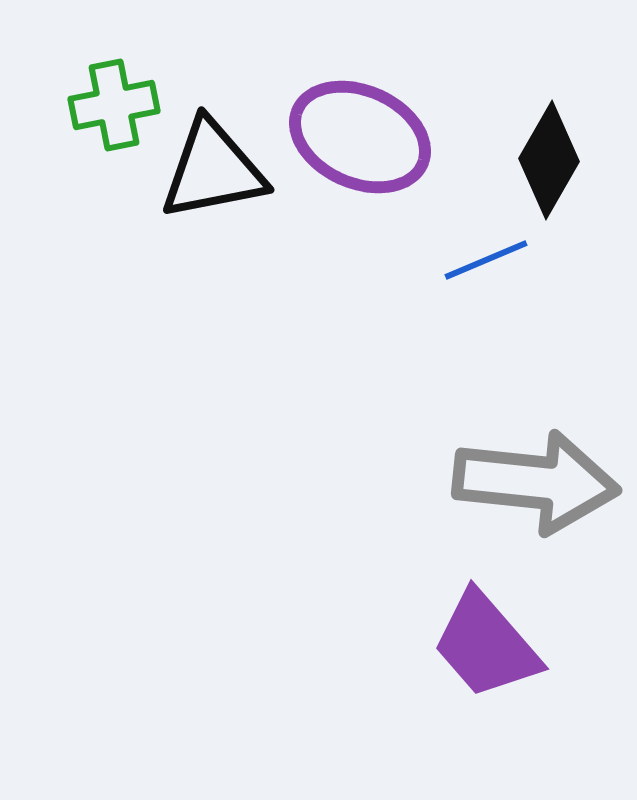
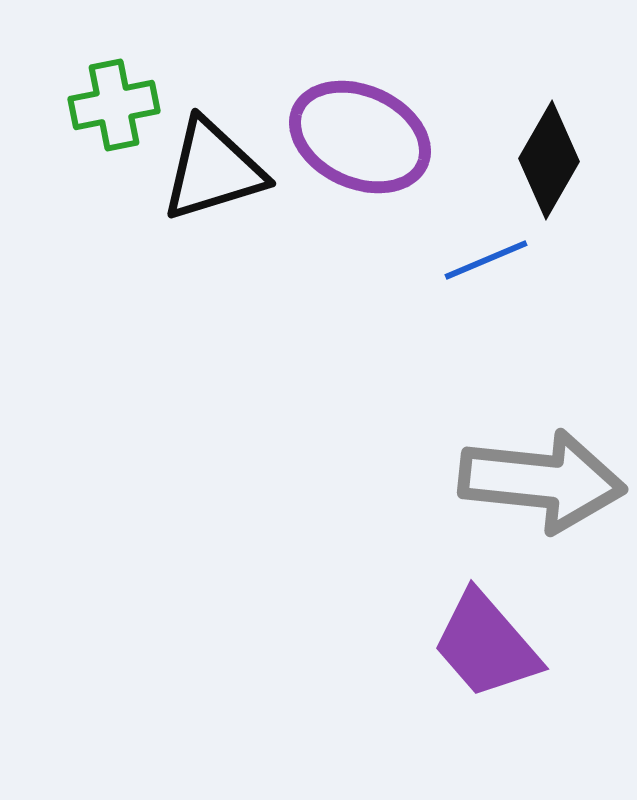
black triangle: rotated 6 degrees counterclockwise
gray arrow: moved 6 px right, 1 px up
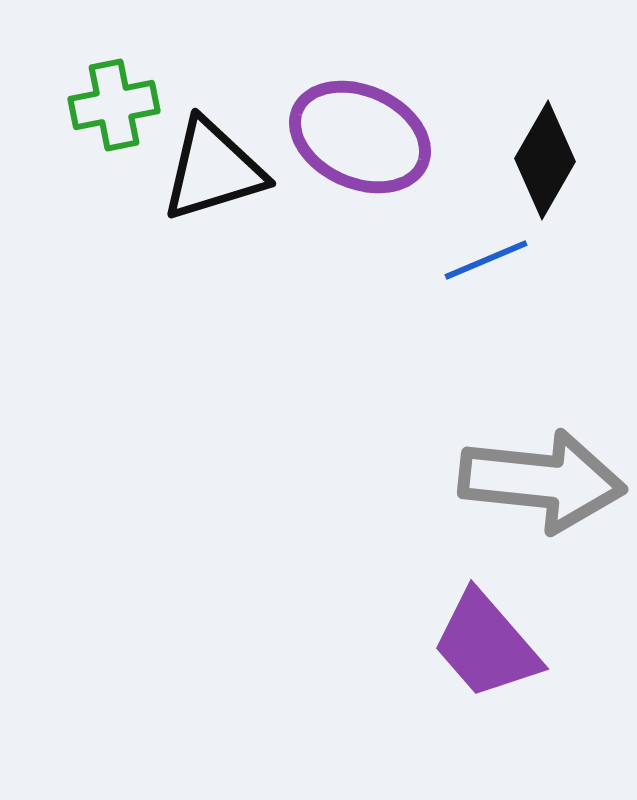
black diamond: moved 4 px left
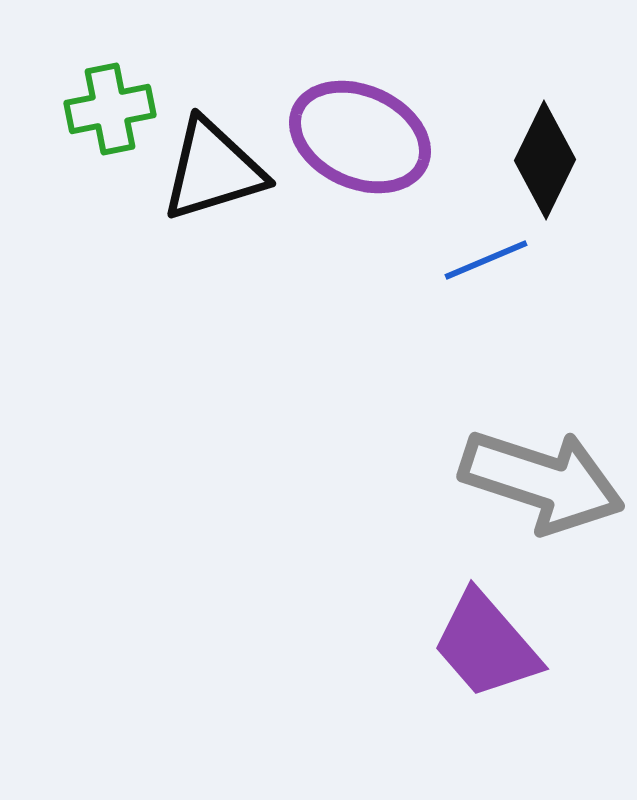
green cross: moved 4 px left, 4 px down
black diamond: rotated 4 degrees counterclockwise
gray arrow: rotated 12 degrees clockwise
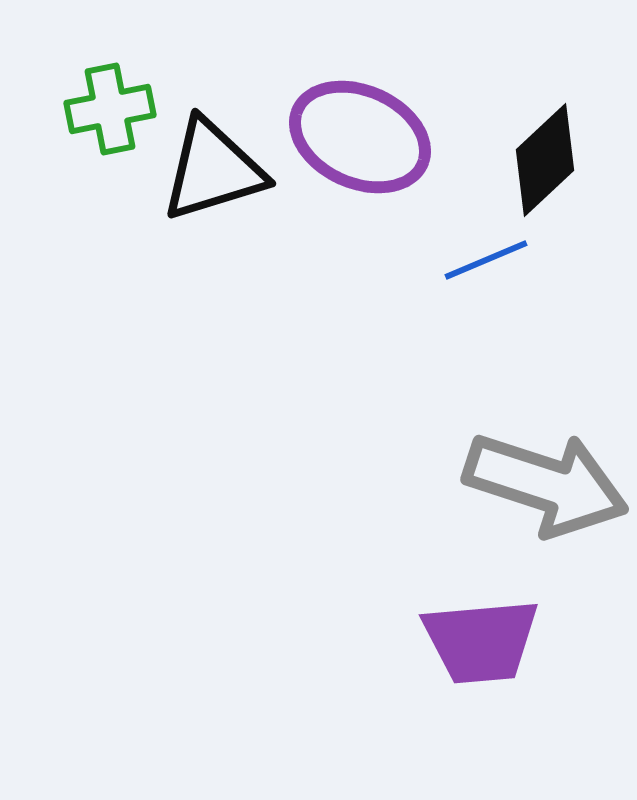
black diamond: rotated 21 degrees clockwise
gray arrow: moved 4 px right, 3 px down
purple trapezoid: moved 5 px left, 4 px up; rotated 54 degrees counterclockwise
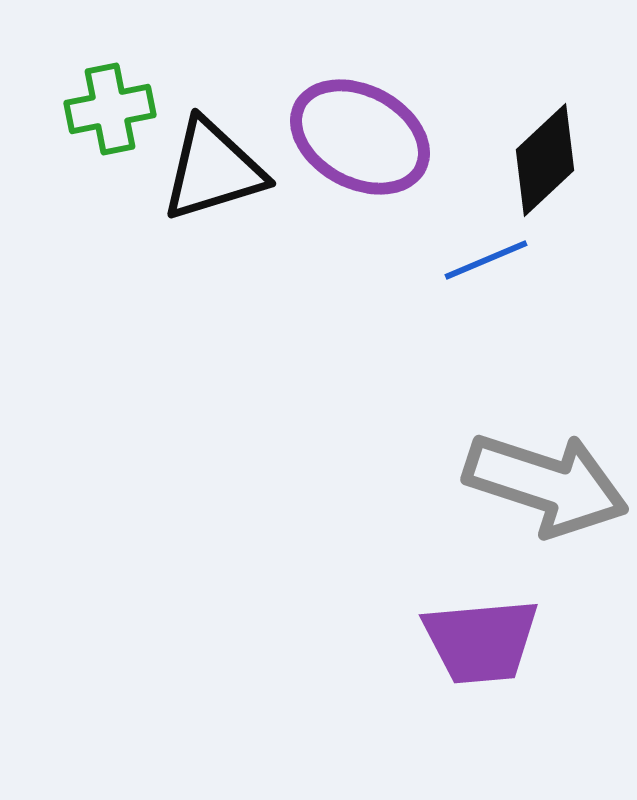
purple ellipse: rotated 4 degrees clockwise
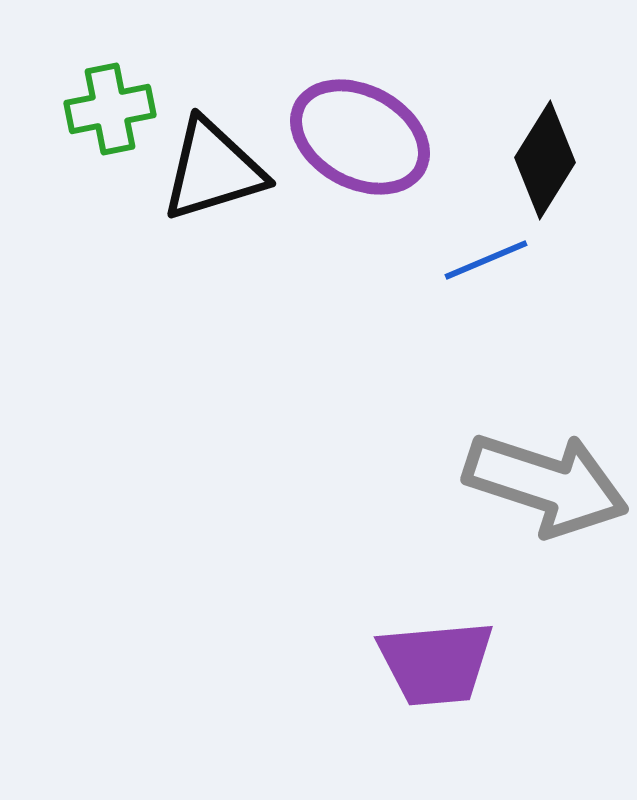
black diamond: rotated 15 degrees counterclockwise
purple trapezoid: moved 45 px left, 22 px down
